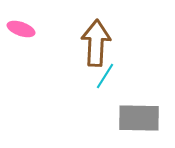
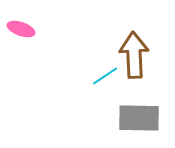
brown arrow: moved 38 px right, 12 px down; rotated 6 degrees counterclockwise
cyan line: rotated 24 degrees clockwise
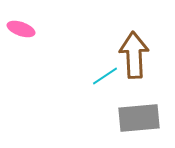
gray rectangle: rotated 6 degrees counterclockwise
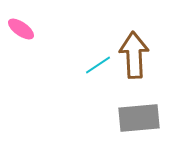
pink ellipse: rotated 16 degrees clockwise
cyan line: moved 7 px left, 11 px up
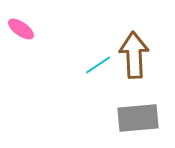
gray rectangle: moved 1 px left
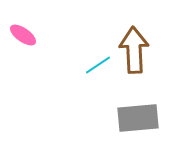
pink ellipse: moved 2 px right, 6 px down
brown arrow: moved 5 px up
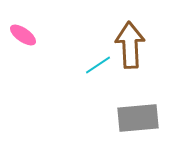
brown arrow: moved 4 px left, 5 px up
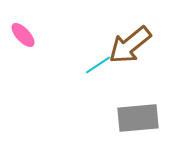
pink ellipse: rotated 12 degrees clockwise
brown arrow: rotated 126 degrees counterclockwise
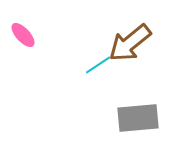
brown arrow: moved 2 px up
